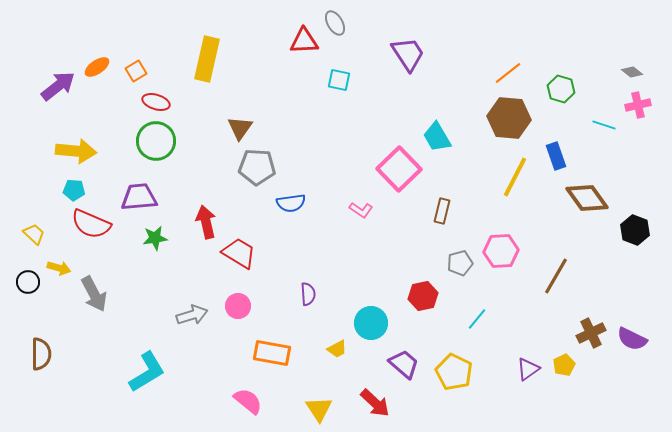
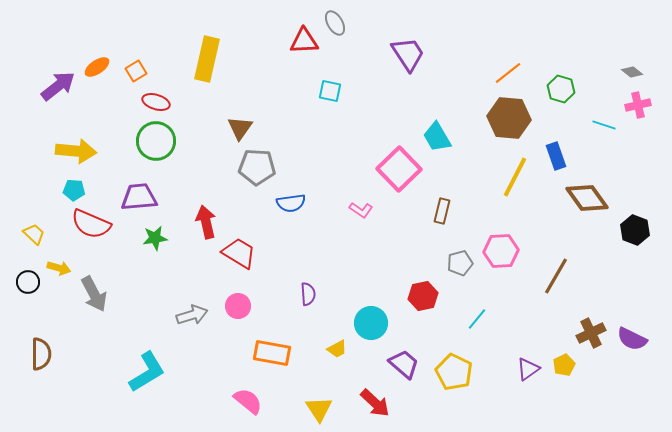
cyan square at (339, 80): moved 9 px left, 11 px down
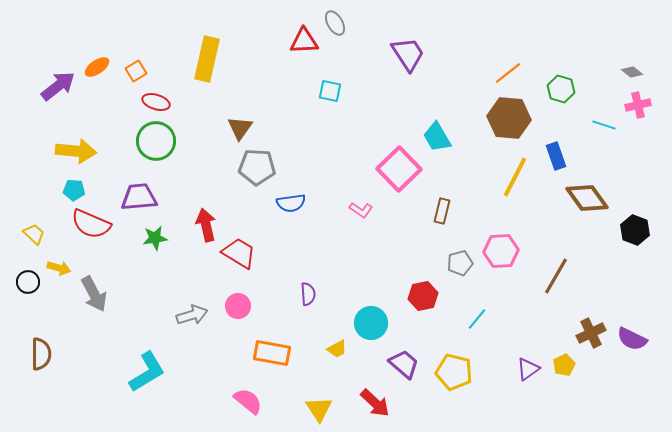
red arrow at (206, 222): moved 3 px down
yellow pentagon at (454, 372): rotated 12 degrees counterclockwise
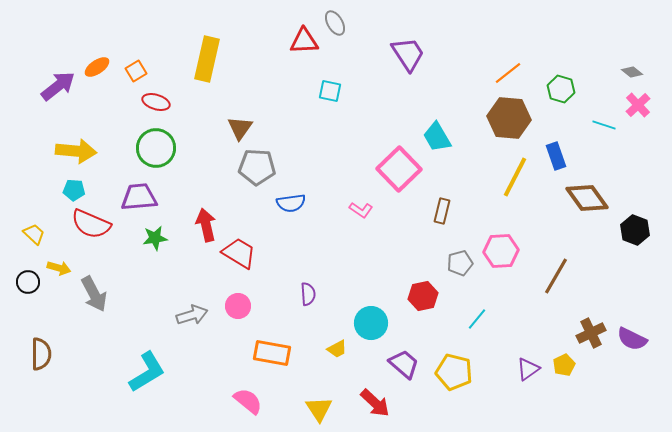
pink cross at (638, 105): rotated 30 degrees counterclockwise
green circle at (156, 141): moved 7 px down
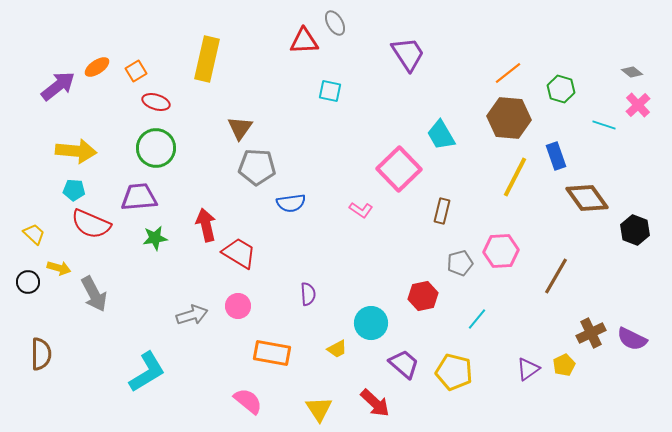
cyan trapezoid at (437, 137): moved 4 px right, 2 px up
